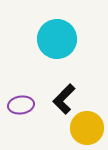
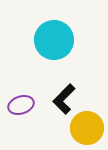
cyan circle: moved 3 px left, 1 px down
purple ellipse: rotated 10 degrees counterclockwise
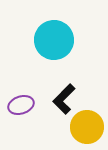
yellow circle: moved 1 px up
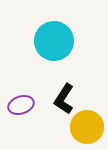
cyan circle: moved 1 px down
black L-shape: rotated 12 degrees counterclockwise
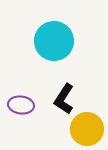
purple ellipse: rotated 25 degrees clockwise
yellow circle: moved 2 px down
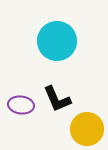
cyan circle: moved 3 px right
black L-shape: moved 7 px left; rotated 56 degrees counterclockwise
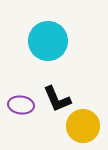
cyan circle: moved 9 px left
yellow circle: moved 4 px left, 3 px up
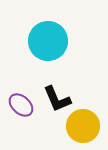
purple ellipse: rotated 35 degrees clockwise
